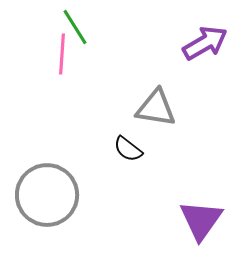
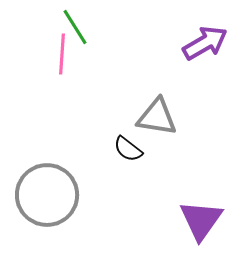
gray triangle: moved 1 px right, 9 px down
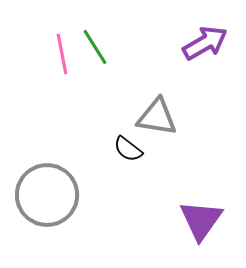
green line: moved 20 px right, 20 px down
pink line: rotated 15 degrees counterclockwise
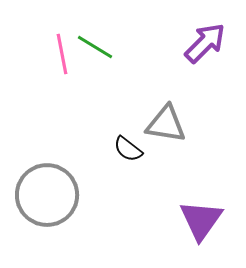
purple arrow: rotated 15 degrees counterclockwise
green line: rotated 27 degrees counterclockwise
gray triangle: moved 9 px right, 7 px down
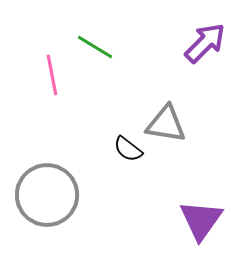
pink line: moved 10 px left, 21 px down
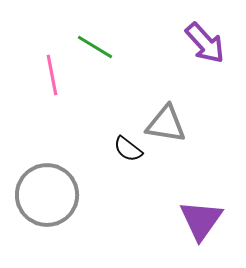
purple arrow: rotated 93 degrees clockwise
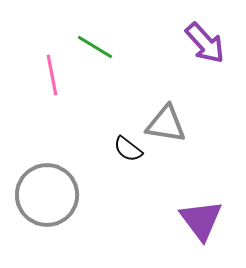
purple triangle: rotated 12 degrees counterclockwise
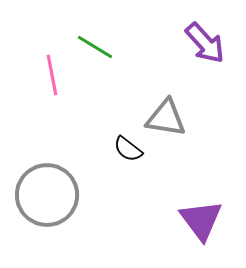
gray triangle: moved 6 px up
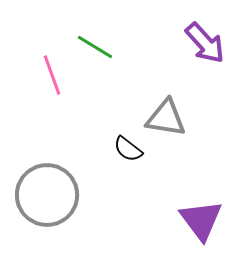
pink line: rotated 9 degrees counterclockwise
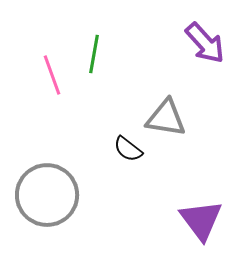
green line: moved 1 px left, 7 px down; rotated 69 degrees clockwise
